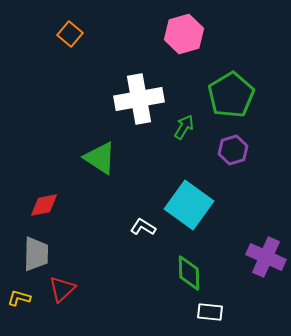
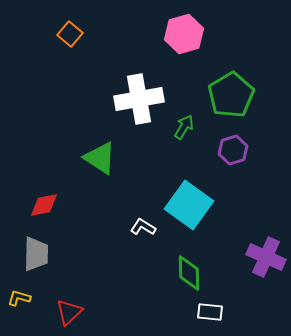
red triangle: moved 7 px right, 23 px down
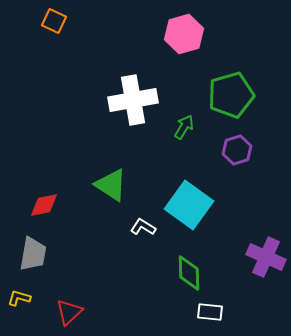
orange square: moved 16 px left, 13 px up; rotated 15 degrees counterclockwise
green pentagon: rotated 15 degrees clockwise
white cross: moved 6 px left, 1 px down
purple hexagon: moved 4 px right
green triangle: moved 11 px right, 27 px down
gray trapezoid: moved 3 px left; rotated 9 degrees clockwise
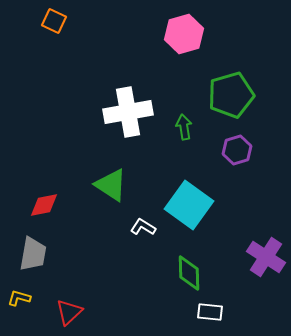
white cross: moved 5 px left, 12 px down
green arrow: rotated 40 degrees counterclockwise
purple cross: rotated 9 degrees clockwise
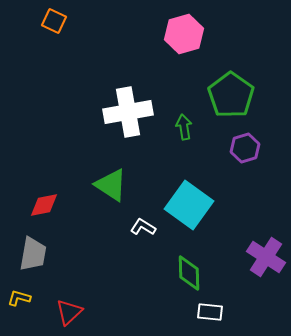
green pentagon: rotated 21 degrees counterclockwise
purple hexagon: moved 8 px right, 2 px up
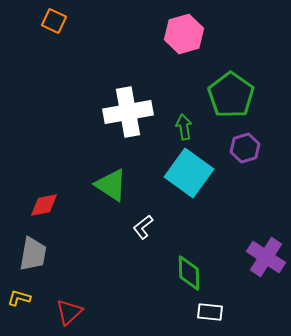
cyan square: moved 32 px up
white L-shape: rotated 70 degrees counterclockwise
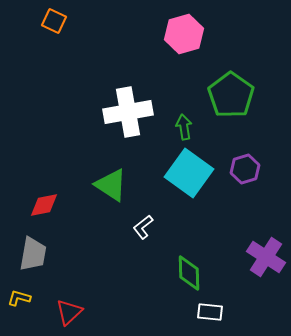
purple hexagon: moved 21 px down
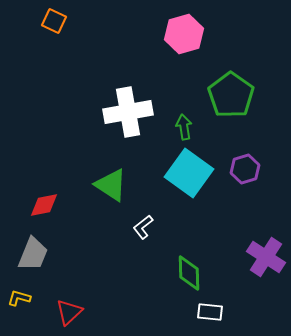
gray trapezoid: rotated 12 degrees clockwise
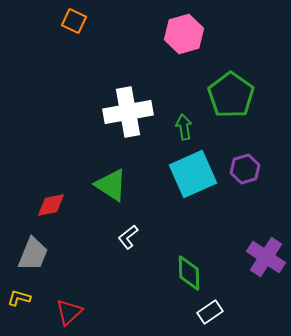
orange square: moved 20 px right
cyan square: moved 4 px right, 1 px down; rotated 30 degrees clockwise
red diamond: moved 7 px right
white L-shape: moved 15 px left, 10 px down
white rectangle: rotated 40 degrees counterclockwise
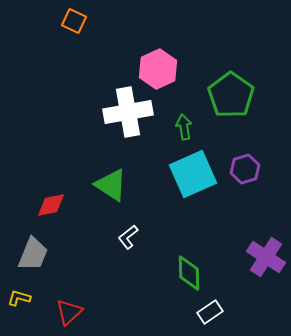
pink hexagon: moved 26 px left, 35 px down; rotated 9 degrees counterclockwise
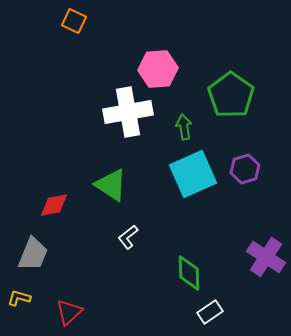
pink hexagon: rotated 21 degrees clockwise
red diamond: moved 3 px right
